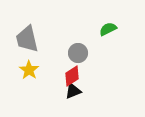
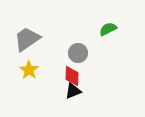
gray trapezoid: rotated 68 degrees clockwise
red diamond: rotated 55 degrees counterclockwise
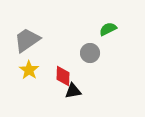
gray trapezoid: moved 1 px down
gray circle: moved 12 px right
red diamond: moved 9 px left
black triangle: rotated 12 degrees clockwise
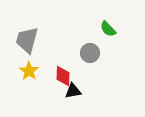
green semicircle: rotated 108 degrees counterclockwise
gray trapezoid: rotated 40 degrees counterclockwise
yellow star: moved 1 px down
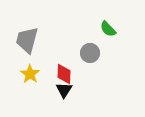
yellow star: moved 1 px right, 3 px down
red diamond: moved 1 px right, 2 px up
black triangle: moved 9 px left, 1 px up; rotated 48 degrees counterclockwise
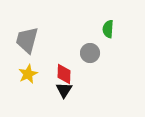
green semicircle: rotated 48 degrees clockwise
yellow star: moved 2 px left; rotated 12 degrees clockwise
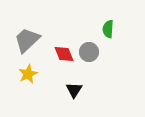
gray trapezoid: rotated 32 degrees clockwise
gray circle: moved 1 px left, 1 px up
red diamond: moved 20 px up; rotated 25 degrees counterclockwise
black triangle: moved 10 px right
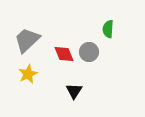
black triangle: moved 1 px down
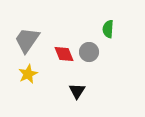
gray trapezoid: rotated 12 degrees counterclockwise
black triangle: moved 3 px right
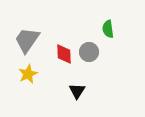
green semicircle: rotated 12 degrees counterclockwise
red diamond: rotated 20 degrees clockwise
